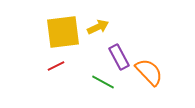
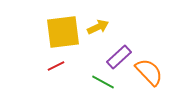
purple rectangle: rotated 75 degrees clockwise
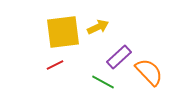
red line: moved 1 px left, 1 px up
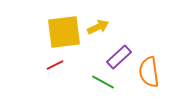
yellow square: moved 1 px right
orange semicircle: rotated 144 degrees counterclockwise
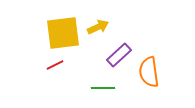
yellow square: moved 1 px left, 1 px down
purple rectangle: moved 2 px up
green line: moved 6 px down; rotated 30 degrees counterclockwise
